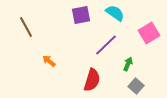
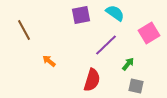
brown line: moved 2 px left, 3 px down
green arrow: rotated 16 degrees clockwise
gray square: rotated 28 degrees counterclockwise
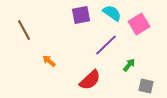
cyan semicircle: moved 3 px left
pink square: moved 10 px left, 9 px up
green arrow: moved 1 px right, 1 px down
red semicircle: moved 2 px left; rotated 30 degrees clockwise
gray square: moved 10 px right
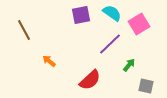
purple line: moved 4 px right, 1 px up
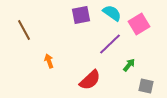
orange arrow: rotated 32 degrees clockwise
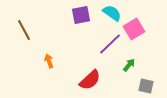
pink square: moved 5 px left, 5 px down
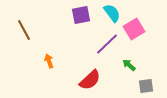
cyan semicircle: rotated 18 degrees clockwise
purple line: moved 3 px left
green arrow: rotated 88 degrees counterclockwise
gray square: rotated 21 degrees counterclockwise
